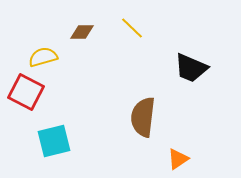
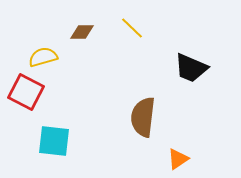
cyan square: rotated 20 degrees clockwise
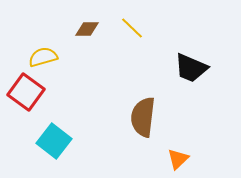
brown diamond: moved 5 px right, 3 px up
red square: rotated 9 degrees clockwise
cyan square: rotated 32 degrees clockwise
orange triangle: rotated 10 degrees counterclockwise
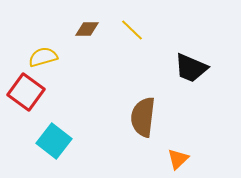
yellow line: moved 2 px down
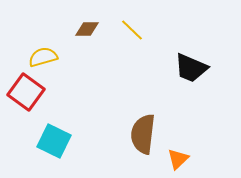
brown semicircle: moved 17 px down
cyan square: rotated 12 degrees counterclockwise
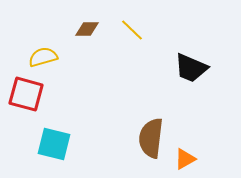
red square: moved 2 px down; rotated 21 degrees counterclockwise
brown semicircle: moved 8 px right, 4 px down
cyan square: moved 3 px down; rotated 12 degrees counterclockwise
orange triangle: moved 7 px right; rotated 15 degrees clockwise
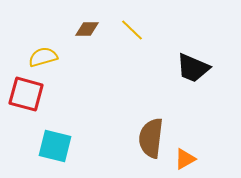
black trapezoid: moved 2 px right
cyan square: moved 1 px right, 2 px down
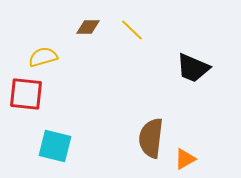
brown diamond: moved 1 px right, 2 px up
red square: rotated 9 degrees counterclockwise
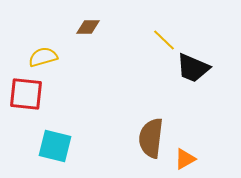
yellow line: moved 32 px right, 10 px down
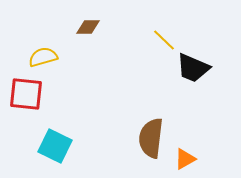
cyan square: rotated 12 degrees clockwise
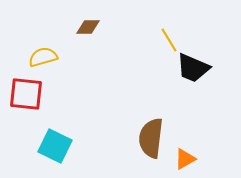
yellow line: moved 5 px right; rotated 15 degrees clockwise
